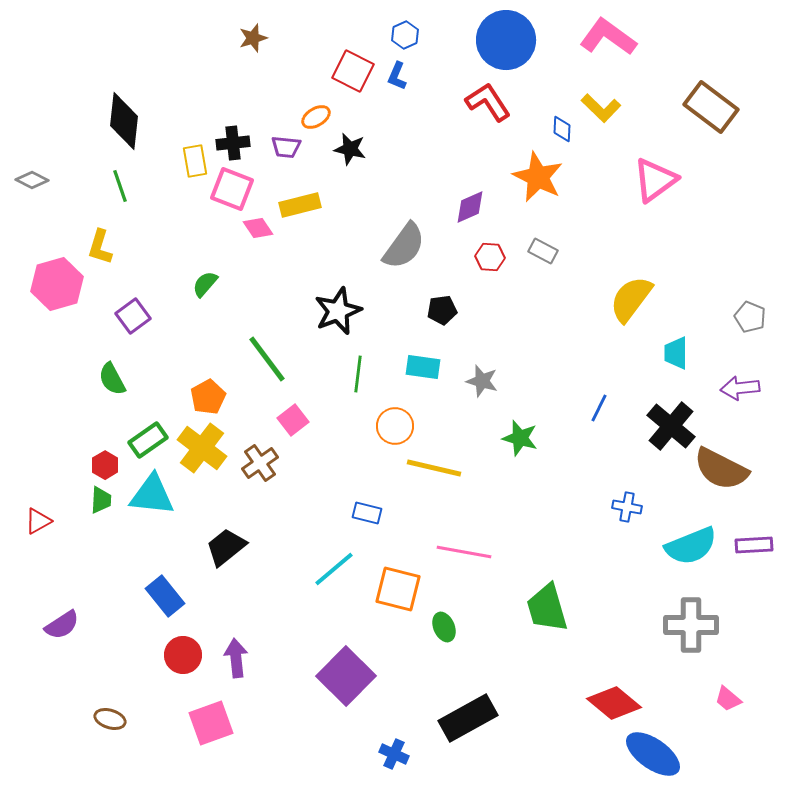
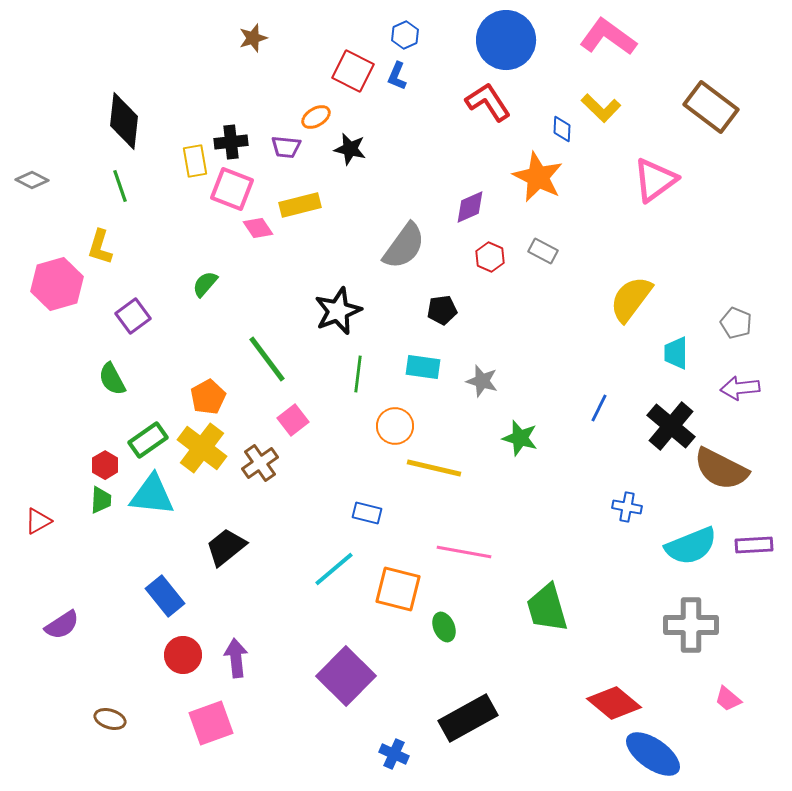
black cross at (233, 143): moved 2 px left, 1 px up
red hexagon at (490, 257): rotated 20 degrees clockwise
gray pentagon at (750, 317): moved 14 px left, 6 px down
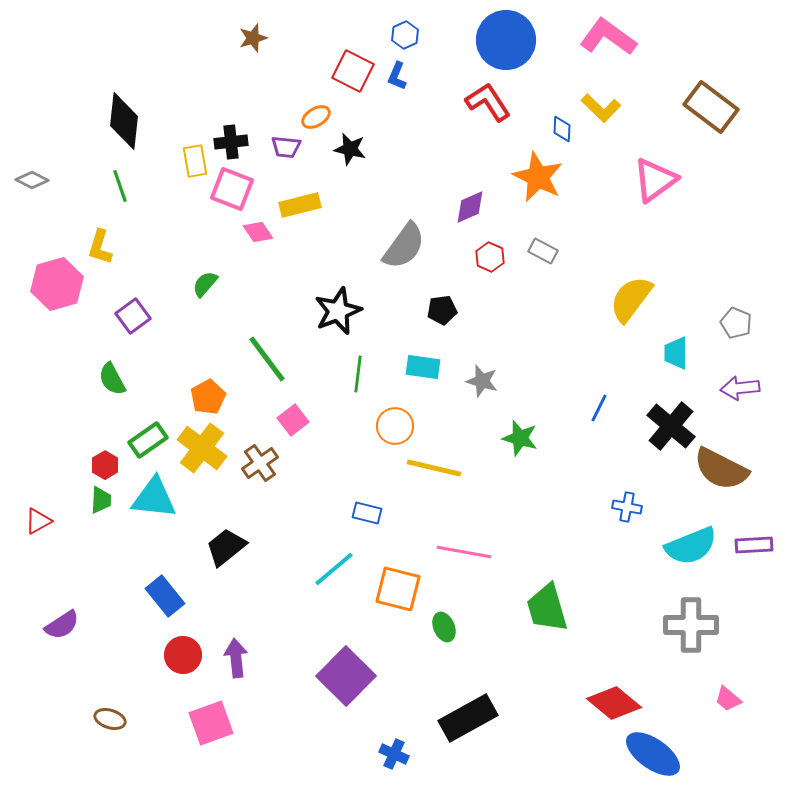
pink diamond at (258, 228): moved 4 px down
cyan triangle at (152, 495): moved 2 px right, 3 px down
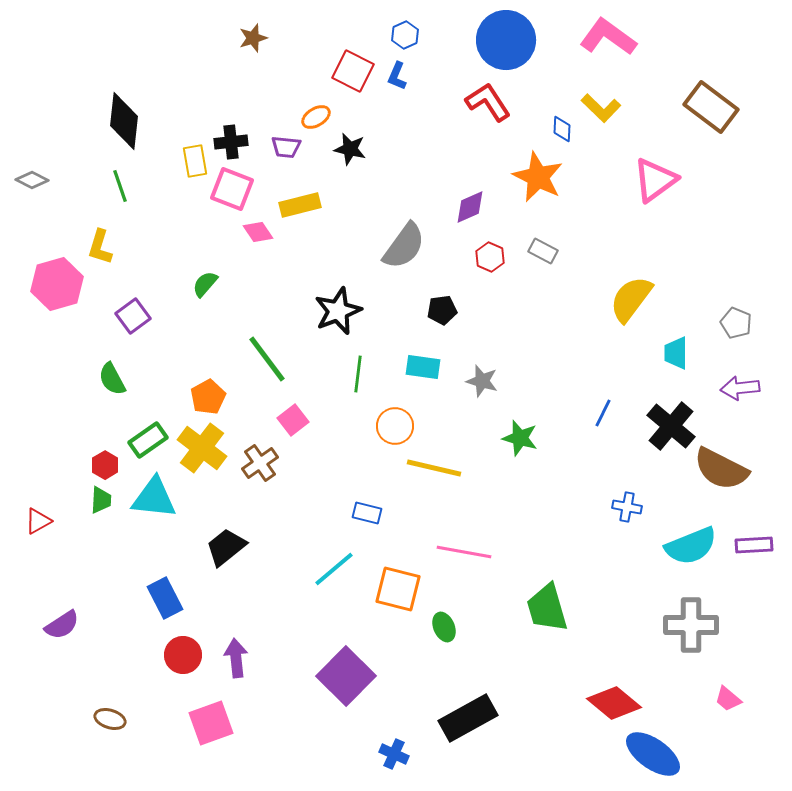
blue line at (599, 408): moved 4 px right, 5 px down
blue rectangle at (165, 596): moved 2 px down; rotated 12 degrees clockwise
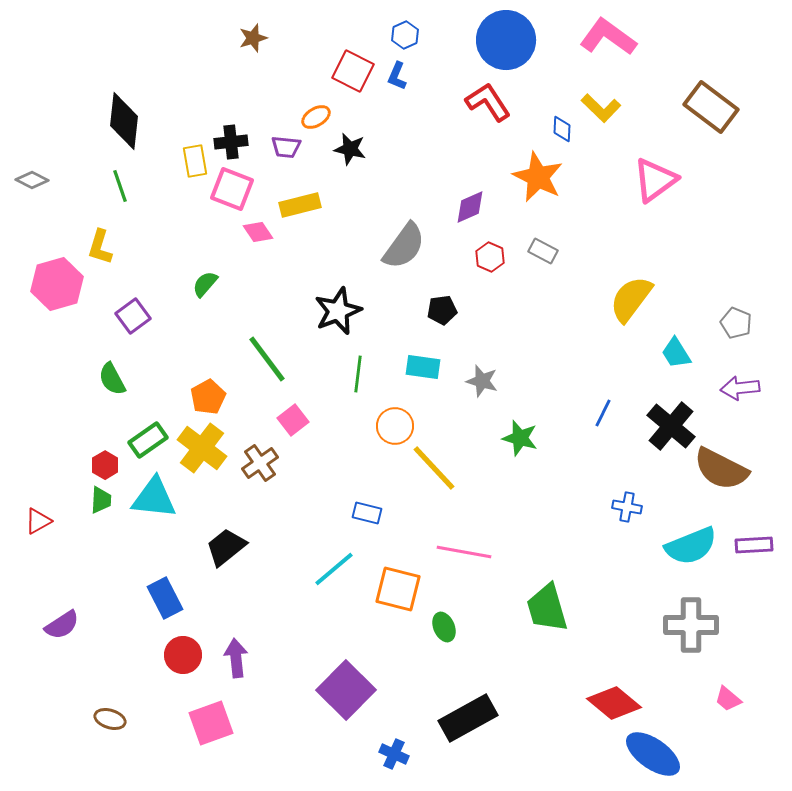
cyan trapezoid at (676, 353): rotated 32 degrees counterclockwise
yellow line at (434, 468): rotated 34 degrees clockwise
purple square at (346, 676): moved 14 px down
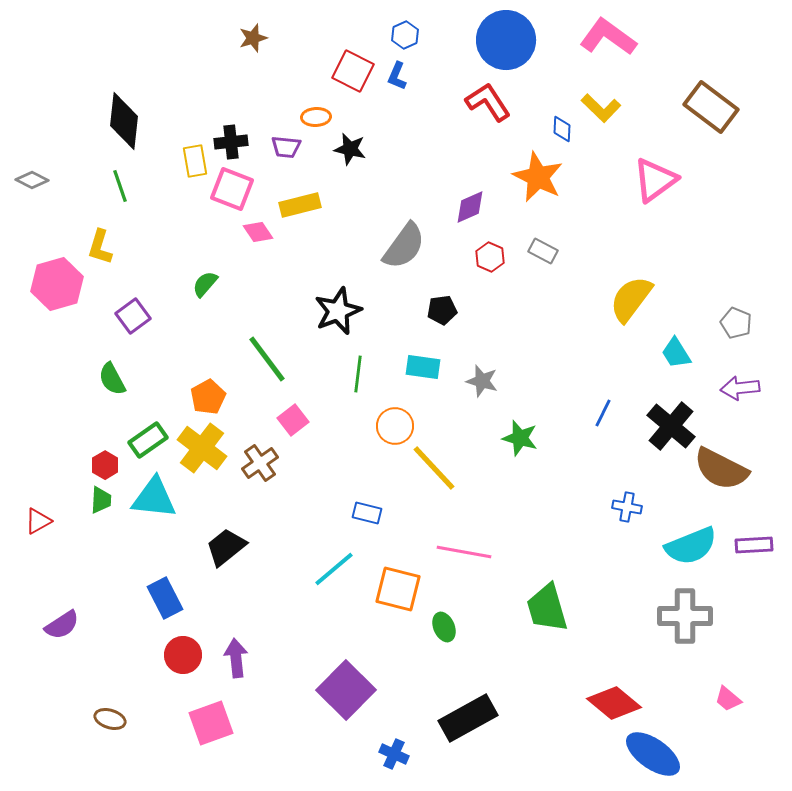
orange ellipse at (316, 117): rotated 28 degrees clockwise
gray cross at (691, 625): moved 6 px left, 9 px up
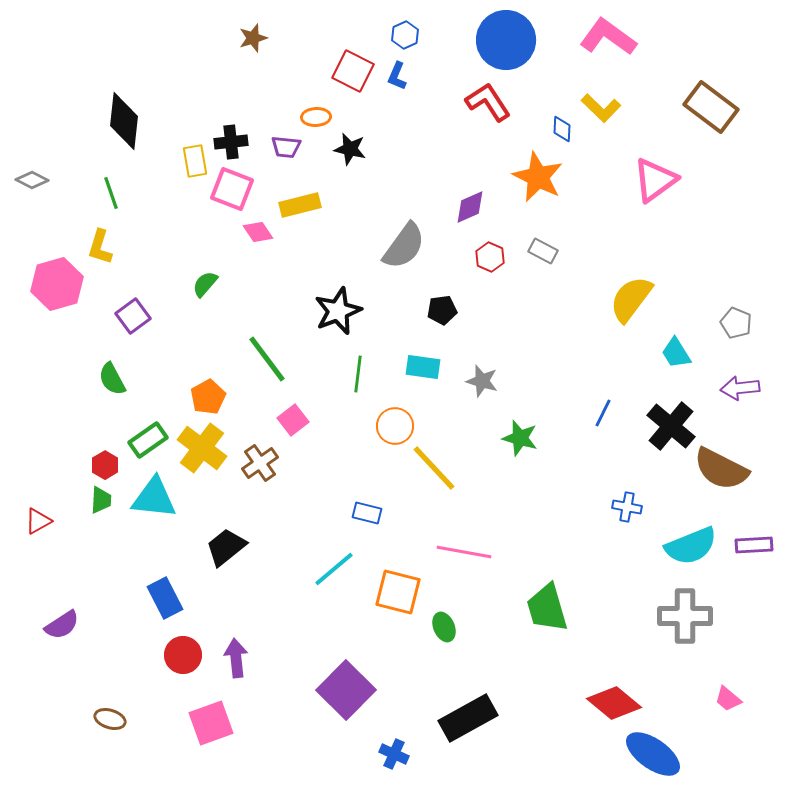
green line at (120, 186): moved 9 px left, 7 px down
orange square at (398, 589): moved 3 px down
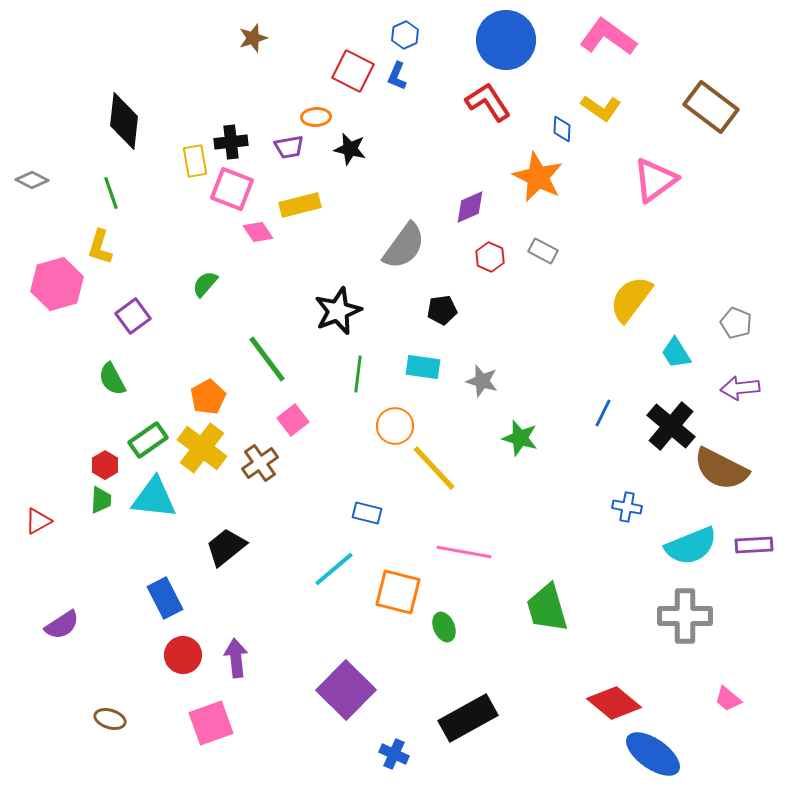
yellow L-shape at (601, 108): rotated 9 degrees counterclockwise
purple trapezoid at (286, 147): moved 3 px right; rotated 16 degrees counterclockwise
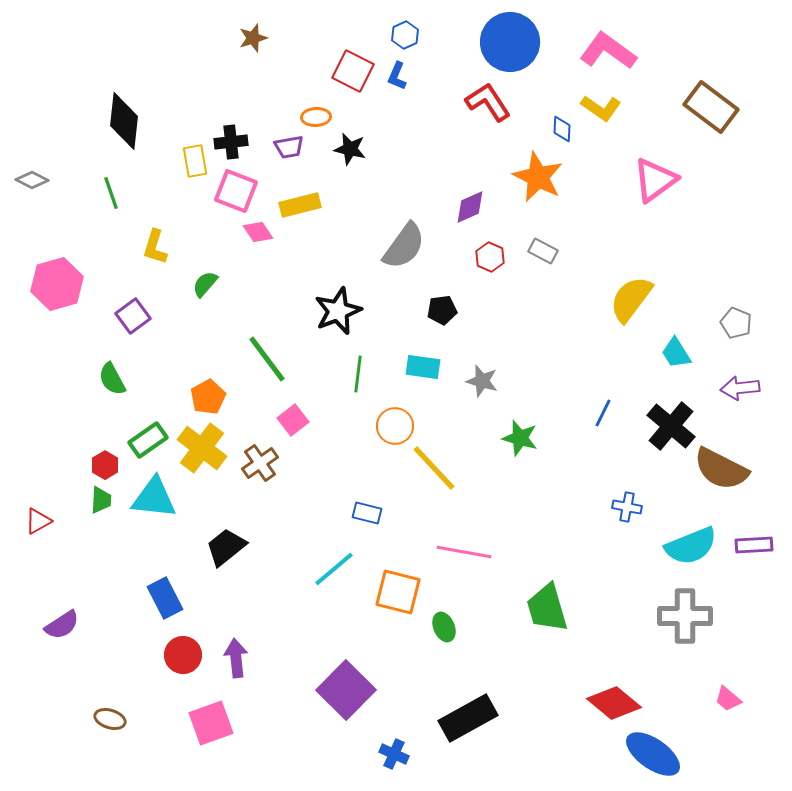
pink L-shape at (608, 37): moved 14 px down
blue circle at (506, 40): moved 4 px right, 2 px down
pink square at (232, 189): moved 4 px right, 2 px down
yellow L-shape at (100, 247): moved 55 px right
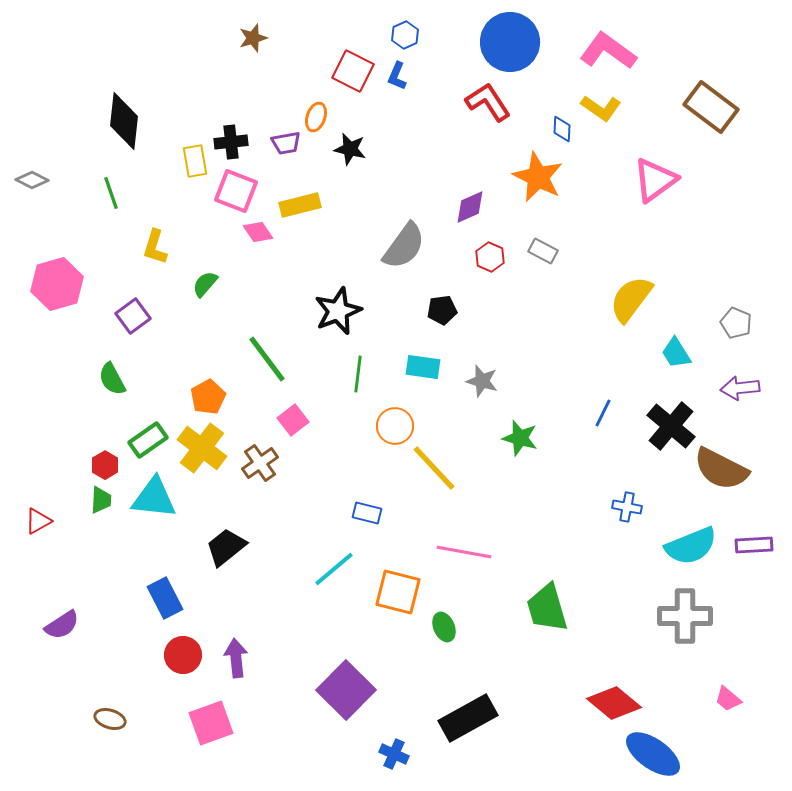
orange ellipse at (316, 117): rotated 68 degrees counterclockwise
purple trapezoid at (289, 147): moved 3 px left, 4 px up
